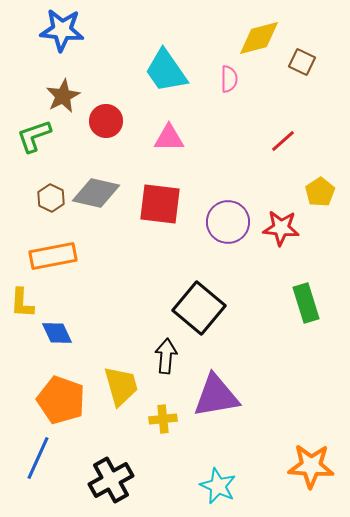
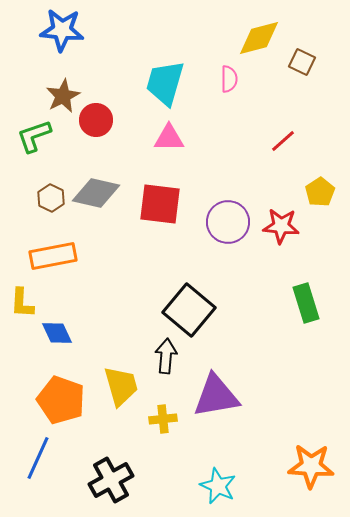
cyan trapezoid: moved 1 px left, 12 px down; rotated 51 degrees clockwise
red circle: moved 10 px left, 1 px up
red star: moved 2 px up
black square: moved 10 px left, 2 px down
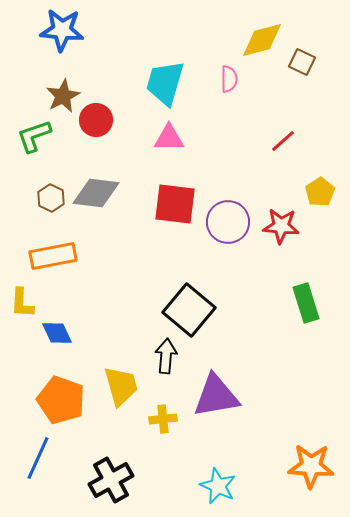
yellow diamond: moved 3 px right, 2 px down
gray diamond: rotated 6 degrees counterclockwise
red square: moved 15 px right
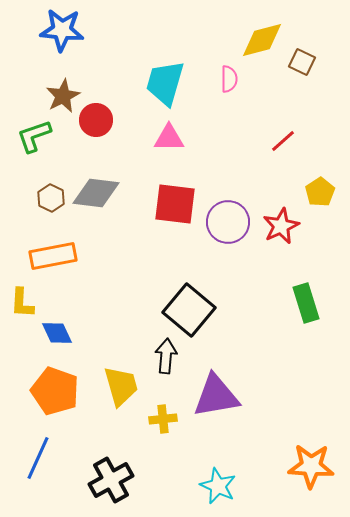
red star: rotated 30 degrees counterclockwise
orange pentagon: moved 6 px left, 9 px up
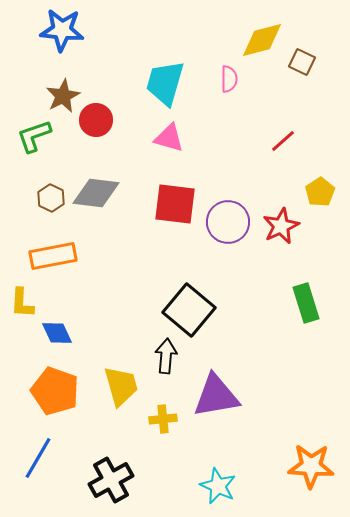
pink triangle: rotated 16 degrees clockwise
blue line: rotated 6 degrees clockwise
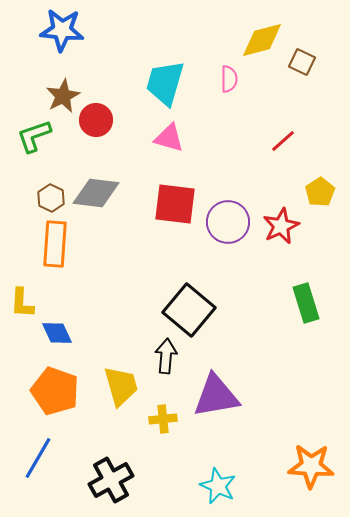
orange rectangle: moved 2 px right, 12 px up; rotated 75 degrees counterclockwise
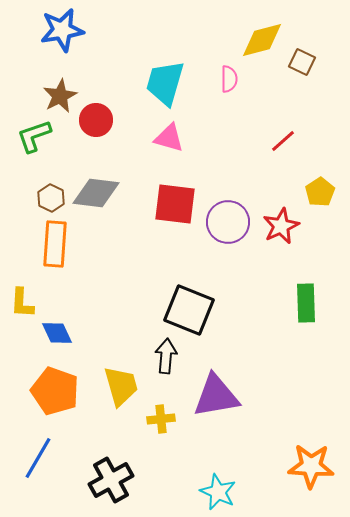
blue star: rotated 15 degrees counterclockwise
brown star: moved 3 px left
green rectangle: rotated 15 degrees clockwise
black square: rotated 18 degrees counterclockwise
yellow cross: moved 2 px left
cyan star: moved 6 px down
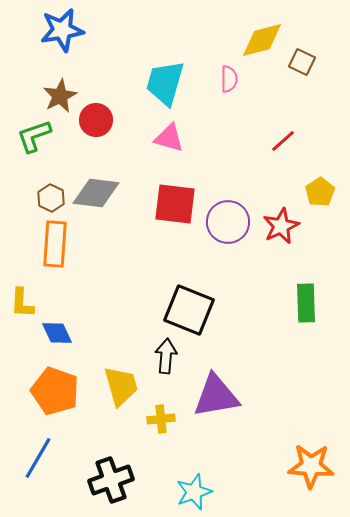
black cross: rotated 9 degrees clockwise
cyan star: moved 24 px left; rotated 27 degrees clockwise
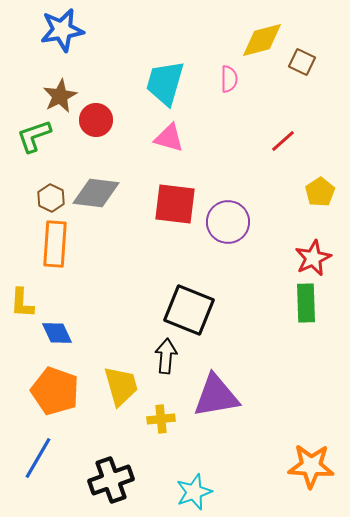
red star: moved 32 px right, 32 px down
